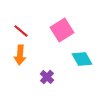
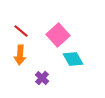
pink square: moved 4 px left, 5 px down; rotated 10 degrees counterclockwise
cyan diamond: moved 9 px left
purple cross: moved 5 px left, 1 px down
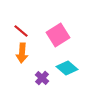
pink square: rotated 10 degrees clockwise
orange arrow: moved 2 px right, 2 px up
cyan diamond: moved 6 px left, 9 px down; rotated 20 degrees counterclockwise
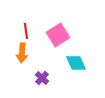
red line: moved 5 px right; rotated 42 degrees clockwise
cyan diamond: moved 9 px right, 5 px up; rotated 25 degrees clockwise
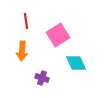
red line: moved 10 px up
orange arrow: moved 2 px up
purple cross: rotated 24 degrees counterclockwise
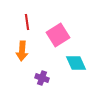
red line: moved 1 px right, 1 px down
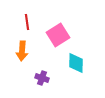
cyan diamond: rotated 25 degrees clockwise
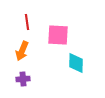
pink square: rotated 35 degrees clockwise
orange arrow: rotated 18 degrees clockwise
purple cross: moved 19 px left, 1 px down; rotated 24 degrees counterclockwise
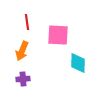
cyan diamond: moved 2 px right
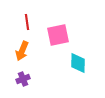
pink square: rotated 15 degrees counterclockwise
purple cross: rotated 16 degrees counterclockwise
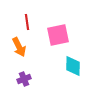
orange arrow: moved 3 px left, 4 px up; rotated 48 degrees counterclockwise
cyan diamond: moved 5 px left, 3 px down
purple cross: moved 1 px right
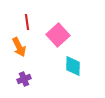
pink square: rotated 30 degrees counterclockwise
